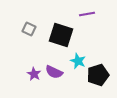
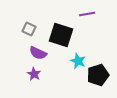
purple semicircle: moved 16 px left, 19 px up
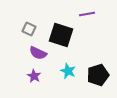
cyan star: moved 10 px left, 10 px down
purple star: moved 2 px down
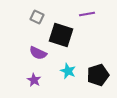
gray square: moved 8 px right, 12 px up
purple star: moved 4 px down
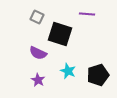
purple line: rotated 14 degrees clockwise
black square: moved 1 px left, 1 px up
purple star: moved 4 px right
